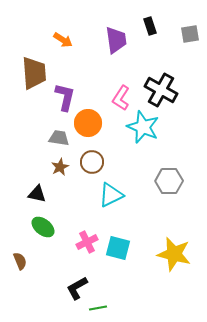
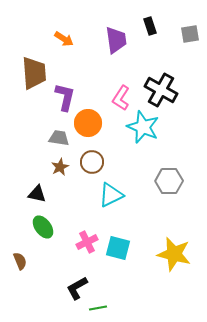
orange arrow: moved 1 px right, 1 px up
green ellipse: rotated 15 degrees clockwise
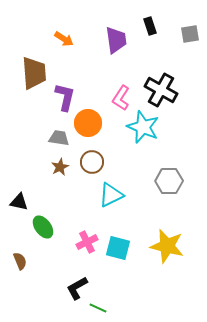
black triangle: moved 18 px left, 8 px down
yellow star: moved 7 px left, 8 px up
green line: rotated 36 degrees clockwise
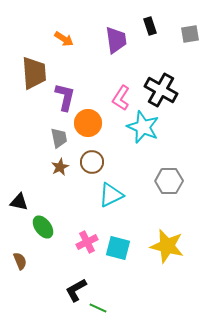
gray trapezoid: rotated 70 degrees clockwise
black L-shape: moved 1 px left, 2 px down
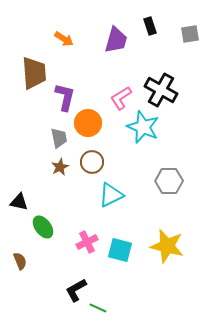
purple trapezoid: rotated 24 degrees clockwise
pink L-shape: rotated 25 degrees clockwise
cyan square: moved 2 px right, 2 px down
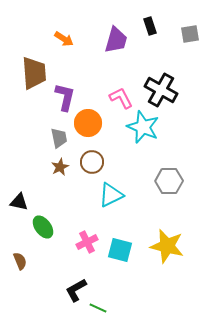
pink L-shape: rotated 95 degrees clockwise
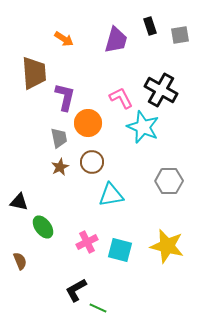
gray square: moved 10 px left, 1 px down
cyan triangle: rotated 16 degrees clockwise
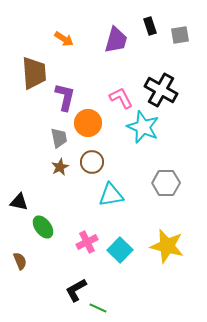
gray hexagon: moved 3 px left, 2 px down
cyan square: rotated 30 degrees clockwise
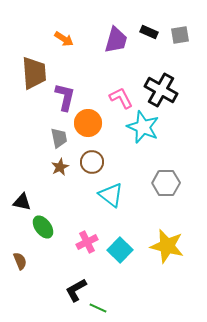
black rectangle: moved 1 px left, 6 px down; rotated 48 degrees counterclockwise
cyan triangle: rotated 48 degrees clockwise
black triangle: moved 3 px right
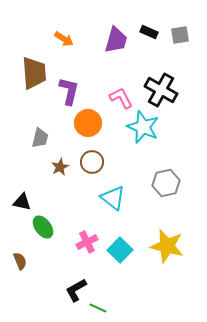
purple L-shape: moved 4 px right, 6 px up
gray trapezoid: moved 19 px left; rotated 25 degrees clockwise
gray hexagon: rotated 12 degrees counterclockwise
cyan triangle: moved 2 px right, 3 px down
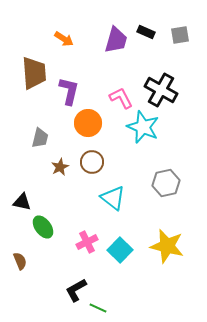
black rectangle: moved 3 px left
